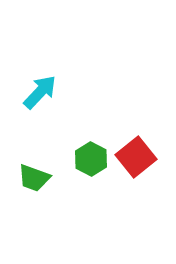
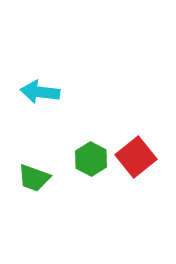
cyan arrow: rotated 126 degrees counterclockwise
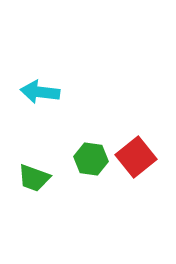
green hexagon: rotated 20 degrees counterclockwise
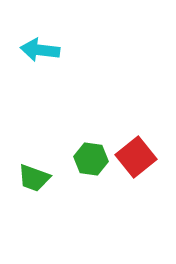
cyan arrow: moved 42 px up
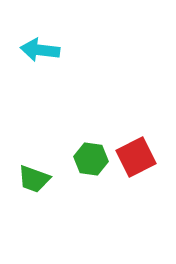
red square: rotated 12 degrees clockwise
green trapezoid: moved 1 px down
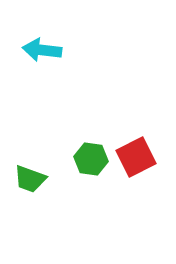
cyan arrow: moved 2 px right
green trapezoid: moved 4 px left
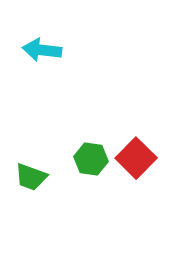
red square: moved 1 px down; rotated 18 degrees counterclockwise
green trapezoid: moved 1 px right, 2 px up
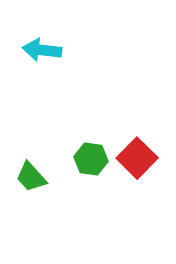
red square: moved 1 px right
green trapezoid: rotated 28 degrees clockwise
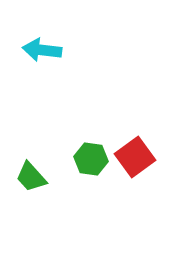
red square: moved 2 px left, 1 px up; rotated 9 degrees clockwise
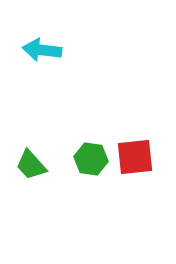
red square: rotated 30 degrees clockwise
green trapezoid: moved 12 px up
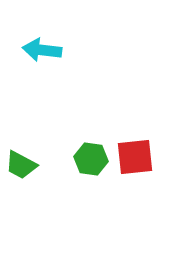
green trapezoid: moved 10 px left; rotated 20 degrees counterclockwise
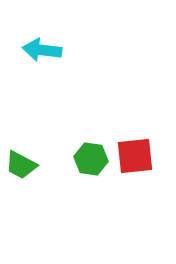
red square: moved 1 px up
